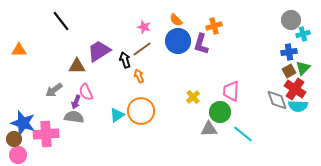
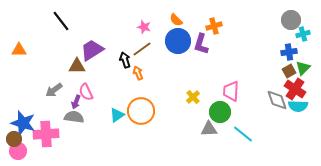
purple trapezoid: moved 7 px left, 1 px up
orange arrow: moved 1 px left, 3 px up
pink circle: moved 4 px up
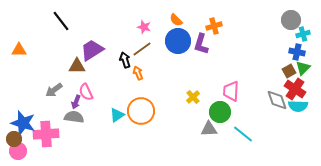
blue cross: moved 8 px right; rotated 21 degrees clockwise
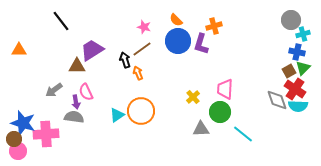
pink trapezoid: moved 6 px left, 2 px up
purple arrow: rotated 32 degrees counterclockwise
gray triangle: moved 8 px left
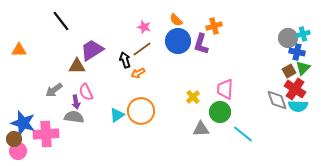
gray circle: moved 3 px left, 18 px down
orange arrow: rotated 96 degrees counterclockwise
